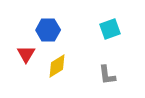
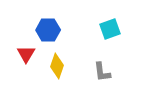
yellow diamond: rotated 40 degrees counterclockwise
gray L-shape: moved 5 px left, 3 px up
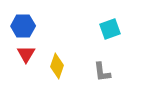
blue hexagon: moved 25 px left, 4 px up
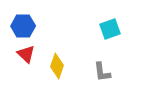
red triangle: rotated 18 degrees counterclockwise
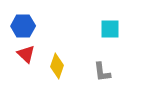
cyan square: rotated 20 degrees clockwise
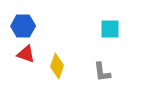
red triangle: rotated 24 degrees counterclockwise
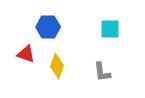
blue hexagon: moved 25 px right, 1 px down
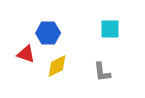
blue hexagon: moved 6 px down
yellow diamond: rotated 45 degrees clockwise
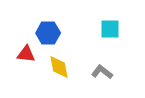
red triangle: rotated 12 degrees counterclockwise
yellow diamond: moved 2 px right, 1 px down; rotated 75 degrees counterclockwise
gray L-shape: rotated 135 degrees clockwise
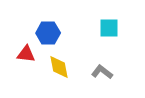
cyan square: moved 1 px left, 1 px up
